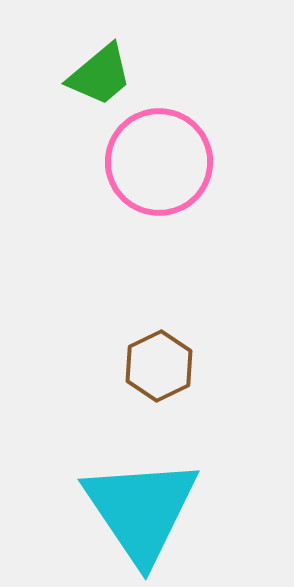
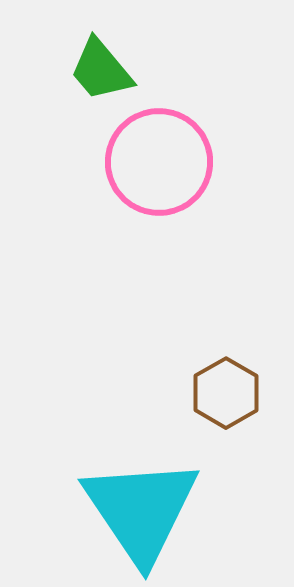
green trapezoid: moved 1 px right, 5 px up; rotated 90 degrees clockwise
brown hexagon: moved 67 px right, 27 px down; rotated 4 degrees counterclockwise
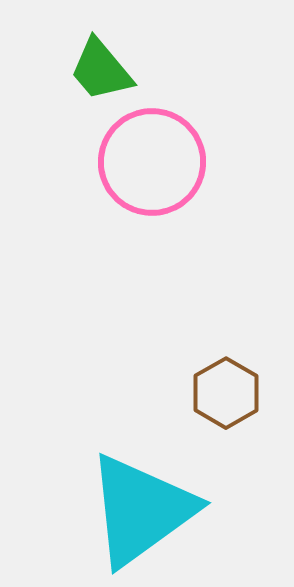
pink circle: moved 7 px left
cyan triangle: rotated 28 degrees clockwise
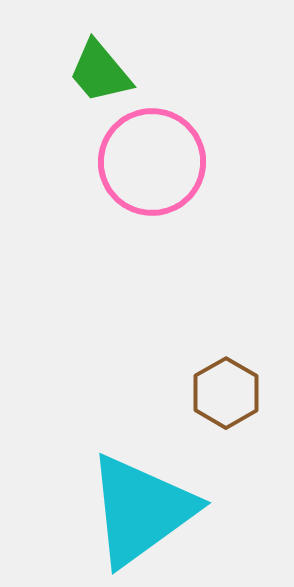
green trapezoid: moved 1 px left, 2 px down
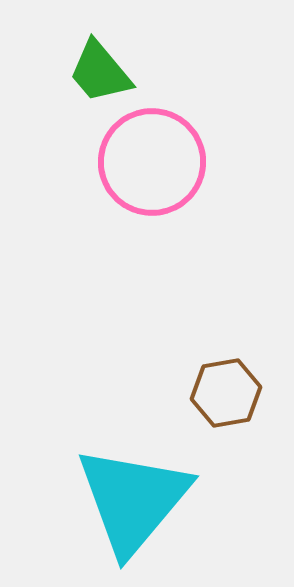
brown hexagon: rotated 20 degrees clockwise
cyan triangle: moved 8 px left, 10 px up; rotated 14 degrees counterclockwise
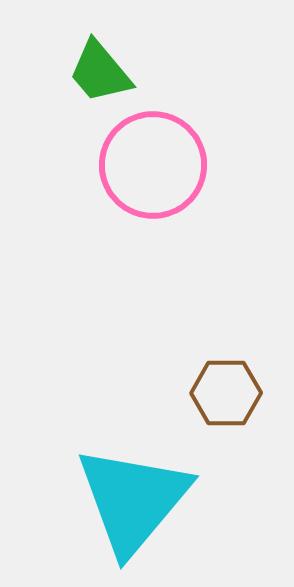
pink circle: moved 1 px right, 3 px down
brown hexagon: rotated 10 degrees clockwise
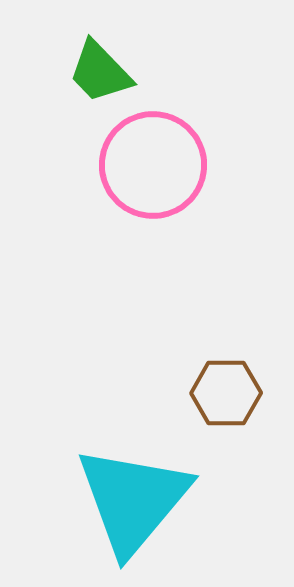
green trapezoid: rotated 4 degrees counterclockwise
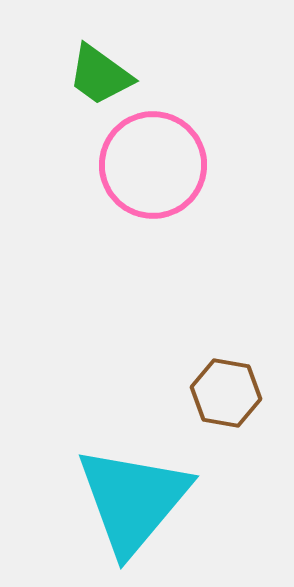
green trapezoid: moved 3 px down; rotated 10 degrees counterclockwise
brown hexagon: rotated 10 degrees clockwise
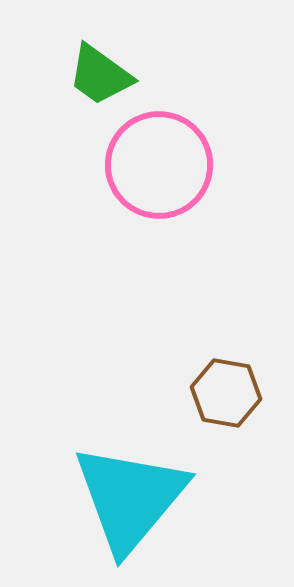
pink circle: moved 6 px right
cyan triangle: moved 3 px left, 2 px up
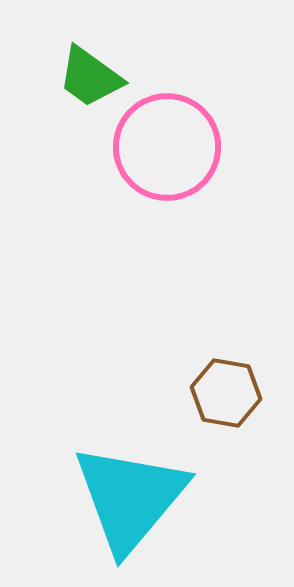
green trapezoid: moved 10 px left, 2 px down
pink circle: moved 8 px right, 18 px up
